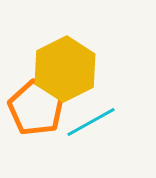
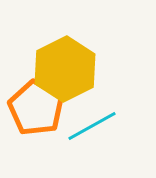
cyan line: moved 1 px right, 4 px down
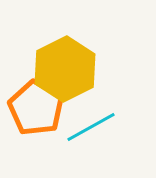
cyan line: moved 1 px left, 1 px down
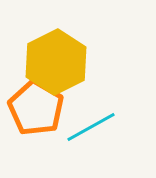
yellow hexagon: moved 9 px left, 7 px up
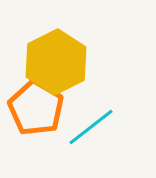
cyan line: rotated 9 degrees counterclockwise
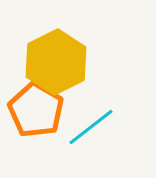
orange pentagon: moved 2 px down
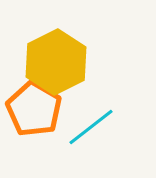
orange pentagon: moved 2 px left, 1 px up
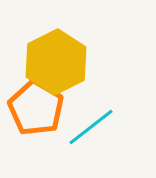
orange pentagon: moved 2 px right, 1 px up
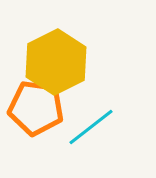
orange pentagon: rotated 22 degrees counterclockwise
